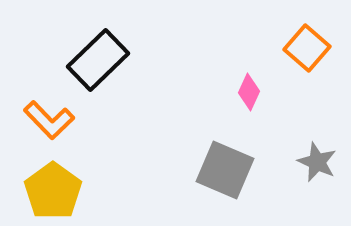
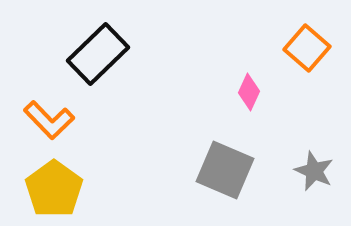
black rectangle: moved 6 px up
gray star: moved 3 px left, 9 px down
yellow pentagon: moved 1 px right, 2 px up
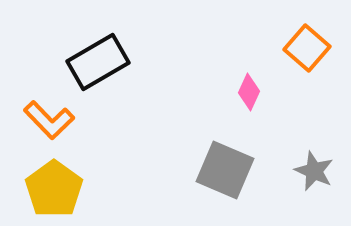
black rectangle: moved 8 px down; rotated 14 degrees clockwise
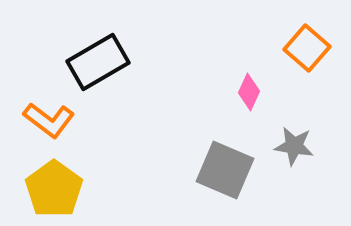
orange L-shape: rotated 9 degrees counterclockwise
gray star: moved 20 px left, 25 px up; rotated 15 degrees counterclockwise
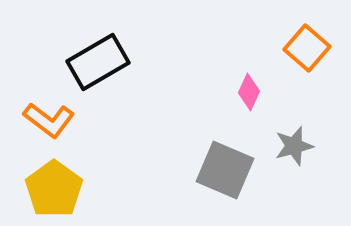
gray star: rotated 24 degrees counterclockwise
